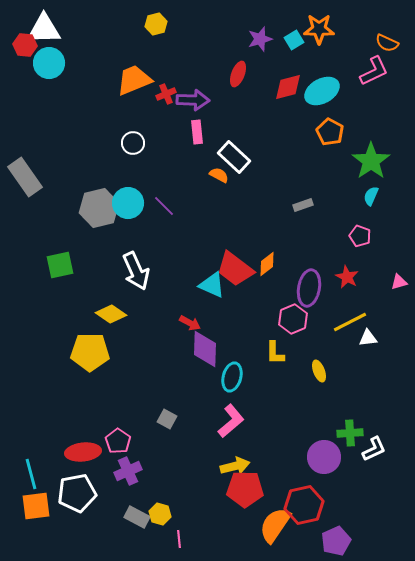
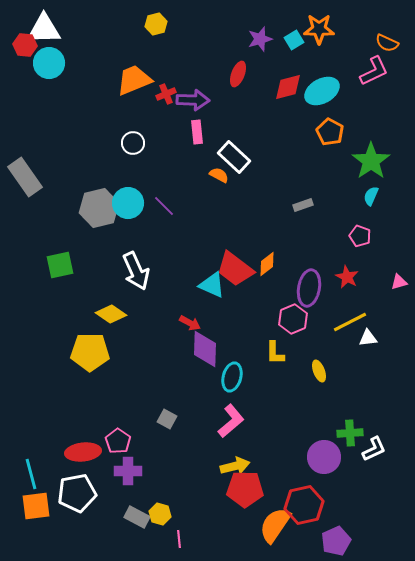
purple cross at (128, 471): rotated 24 degrees clockwise
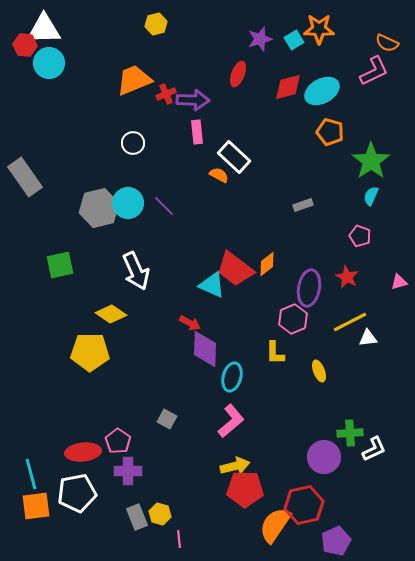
orange pentagon at (330, 132): rotated 12 degrees counterclockwise
gray rectangle at (137, 517): rotated 40 degrees clockwise
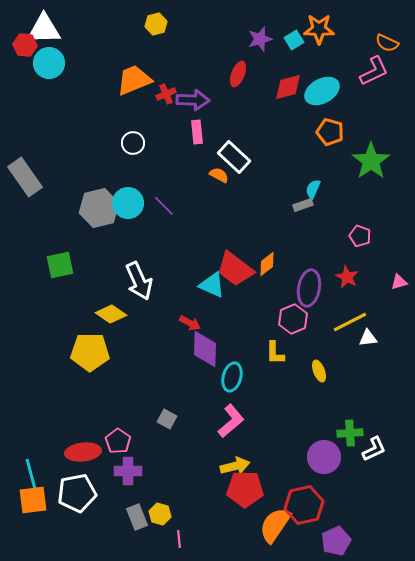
cyan semicircle at (371, 196): moved 58 px left, 7 px up
white arrow at (136, 271): moved 3 px right, 10 px down
orange square at (36, 506): moved 3 px left, 6 px up
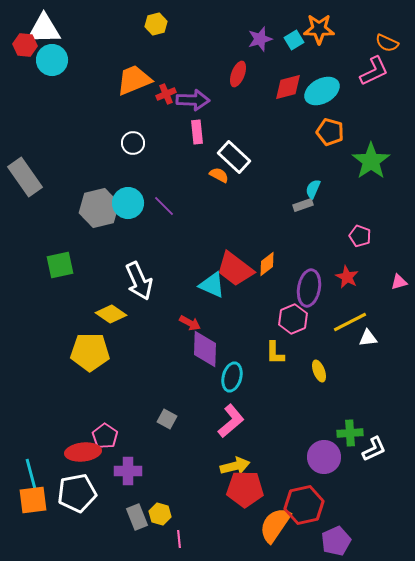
cyan circle at (49, 63): moved 3 px right, 3 px up
pink pentagon at (118, 441): moved 13 px left, 5 px up
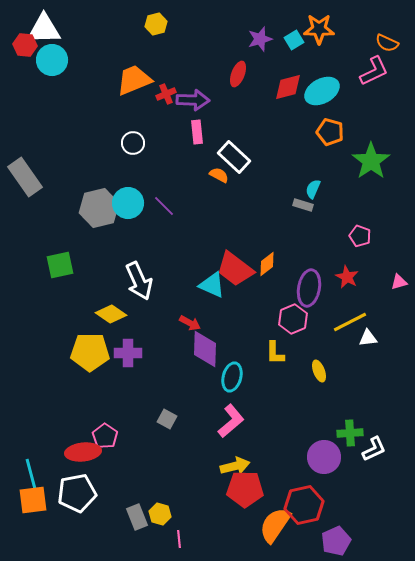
gray rectangle at (303, 205): rotated 36 degrees clockwise
purple cross at (128, 471): moved 118 px up
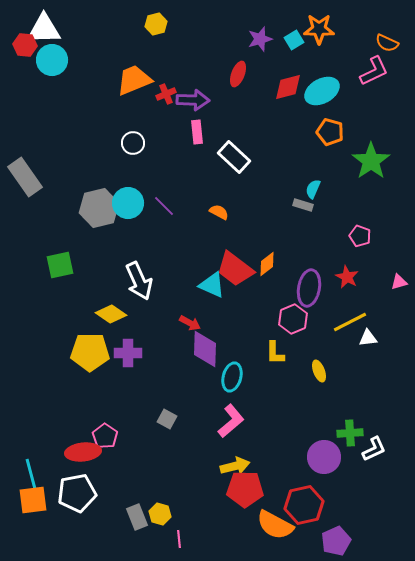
orange semicircle at (219, 175): moved 37 px down
orange semicircle at (275, 525): rotated 96 degrees counterclockwise
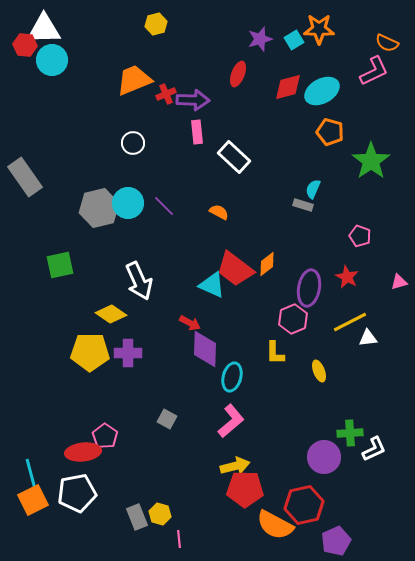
orange square at (33, 500): rotated 20 degrees counterclockwise
